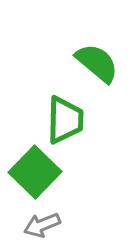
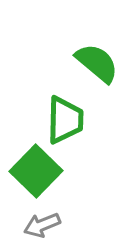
green square: moved 1 px right, 1 px up
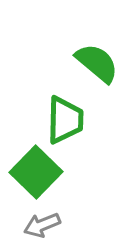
green square: moved 1 px down
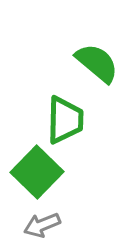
green square: moved 1 px right
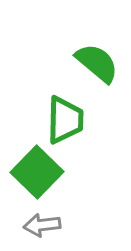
gray arrow: rotated 15 degrees clockwise
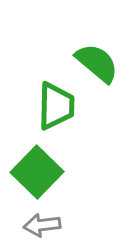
green trapezoid: moved 9 px left, 14 px up
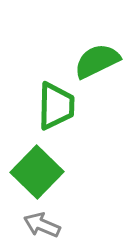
green semicircle: moved 2 px up; rotated 66 degrees counterclockwise
gray arrow: rotated 30 degrees clockwise
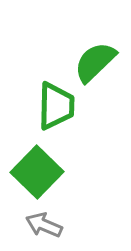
green semicircle: moved 2 px left, 1 px down; rotated 18 degrees counterclockwise
gray arrow: moved 2 px right
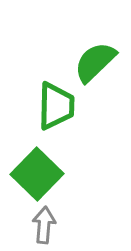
green square: moved 2 px down
gray arrow: rotated 72 degrees clockwise
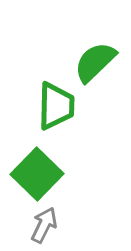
gray arrow: rotated 21 degrees clockwise
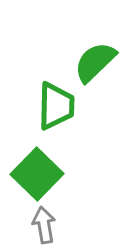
gray arrow: rotated 36 degrees counterclockwise
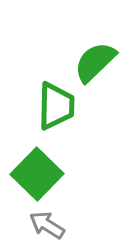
gray arrow: moved 3 px right; rotated 48 degrees counterclockwise
